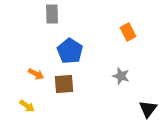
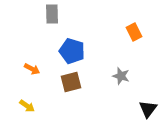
orange rectangle: moved 6 px right
blue pentagon: moved 2 px right; rotated 15 degrees counterclockwise
orange arrow: moved 4 px left, 5 px up
brown square: moved 7 px right, 2 px up; rotated 10 degrees counterclockwise
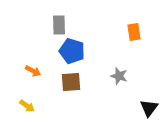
gray rectangle: moved 7 px right, 11 px down
orange rectangle: rotated 18 degrees clockwise
orange arrow: moved 1 px right, 2 px down
gray star: moved 2 px left
brown square: rotated 10 degrees clockwise
black triangle: moved 1 px right, 1 px up
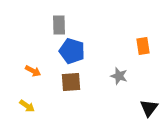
orange rectangle: moved 9 px right, 14 px down
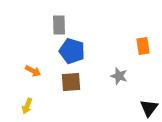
yellow arrow: rotated 77 degrees clockwise
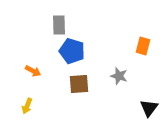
orange rectangle: rotated 24 degrees clockwise
brown square: moved 8 px right, 2 px down
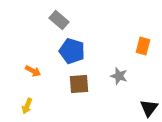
gray rectangle: moved 5 px up; rotated 48 degrees counterclockwise
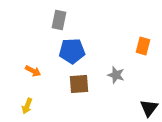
gray rectangle: rotated 60 degrees clockwise
blue pentagon: rotated 20 degrees counterclockwise
gray star: moved 3 px left, 1 px up
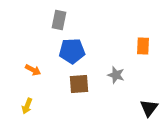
orange rectangle: rotated 12 degrees counterclockwise
orange arrow: moved 1 px up
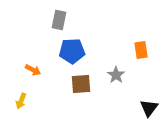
orange rectangle: moved 2 px left, 4 px down; rotated 12 degrees counterclockwise
gray star: rotated 18 degrees clockwise
brown square: moved 2 px right
yellow arrow: moved 6 px left, 5 px up
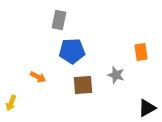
orange rectangle: moved 2 px down
orange arrow: moved 5 px right, 7 px down
gray star: rotated 18 degrees counterclockwise
brown square: moved 2 px right, 1 px down
yellow arrow: moved 10 px left, 2 px down
black triangle: moved 2 px left; rotated 24 degrees clockwise
